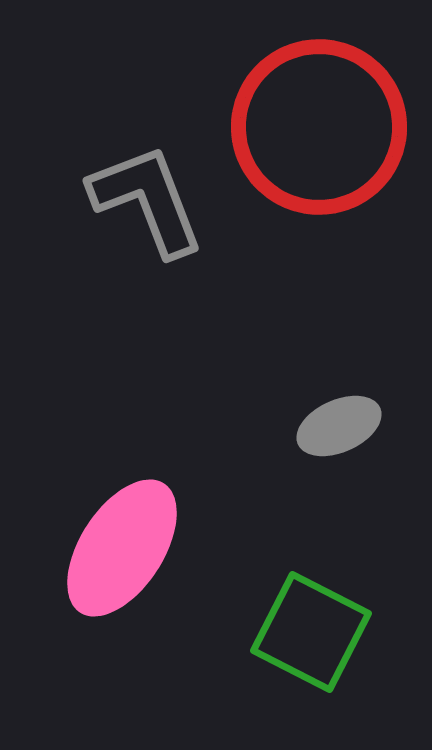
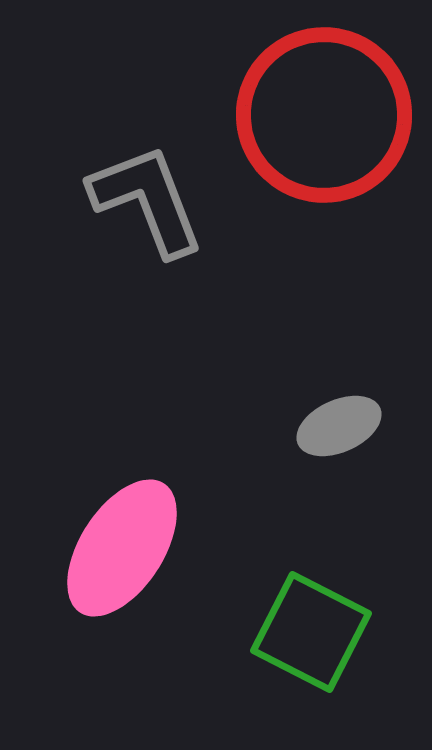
red circle: moved 5 px right, 12 px up
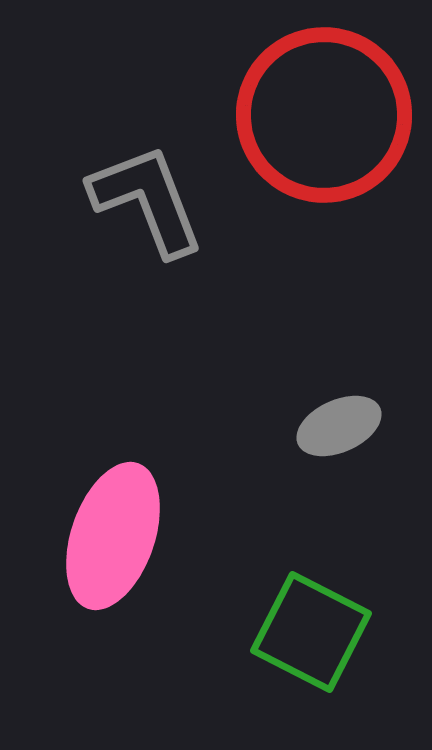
pink ellipse: moved 9 px left, 12 px up; rotated 14 degrees counterclockwise
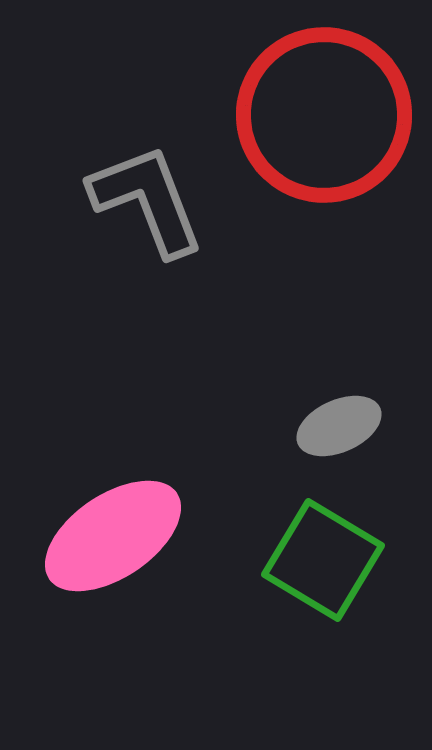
pink ellipse: rotated 37 degrees clockwise
green square: moved 12 px right, 72 px up; rotated 4 degrees clockwise
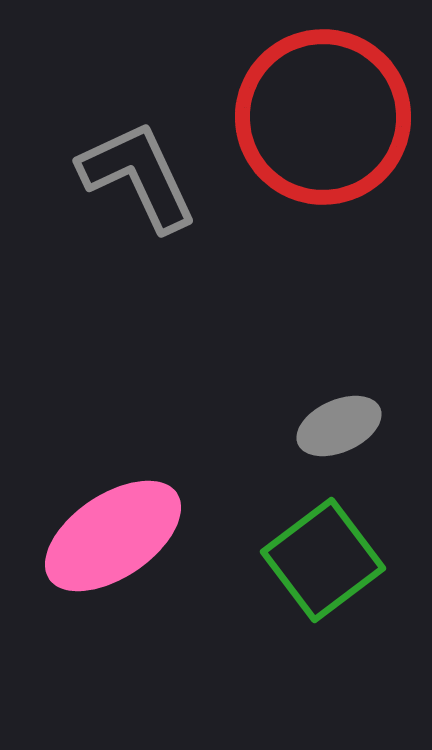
red circle: moved 1 px left, 2 px down
gray L-shape: moved 9 px left, 24 px up; rotated 4 degrees counterclockwise
green square: rotated 22 degrees clockwise
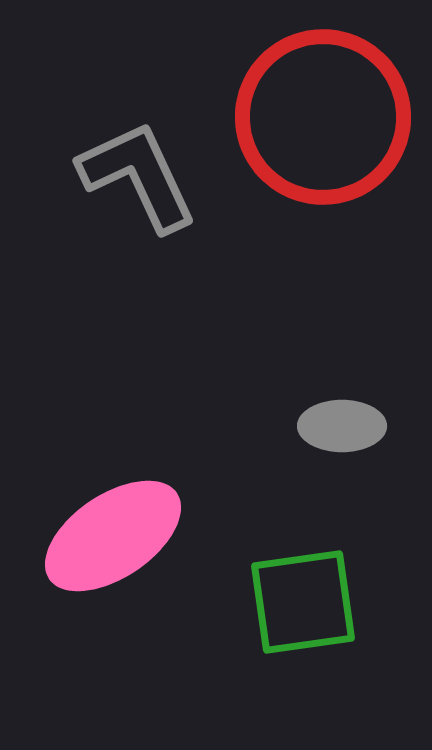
gray ellipse: moved 3 px right; rotated 24 degrees clockwise
green square: moved 20 px left, 42 px down; rotated 29 degrees clockwise
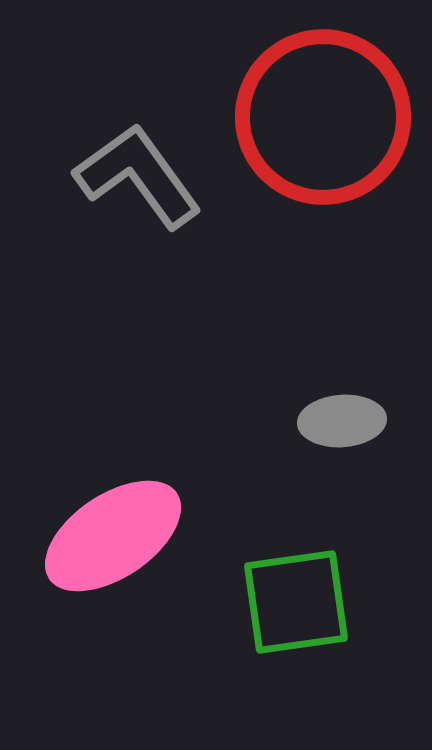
gray L-shape: rotated 11 degrees counterclockwise
gray ellipse: moved 5 px up; rotated 4 degrees counterclockwise
green square: moved 7 px left
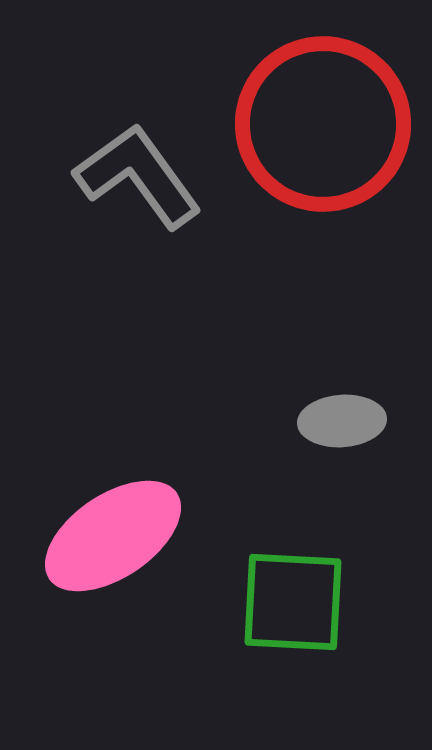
red circle: moved 7 px down
green square: moved 3 px left; rotated 11 degrees clockwise
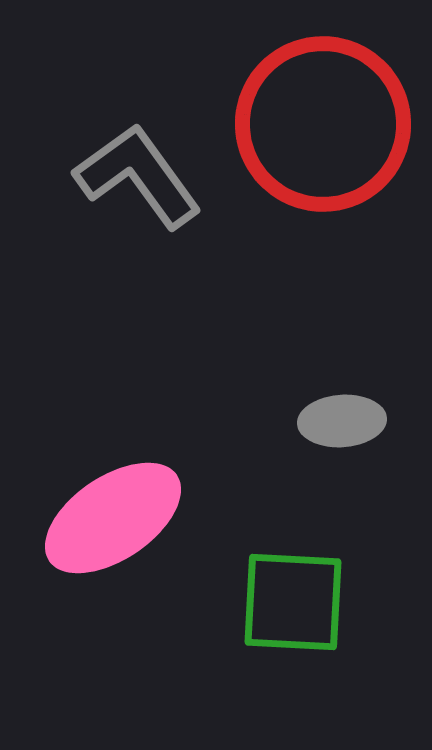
pink ellipse: moved 18 px up
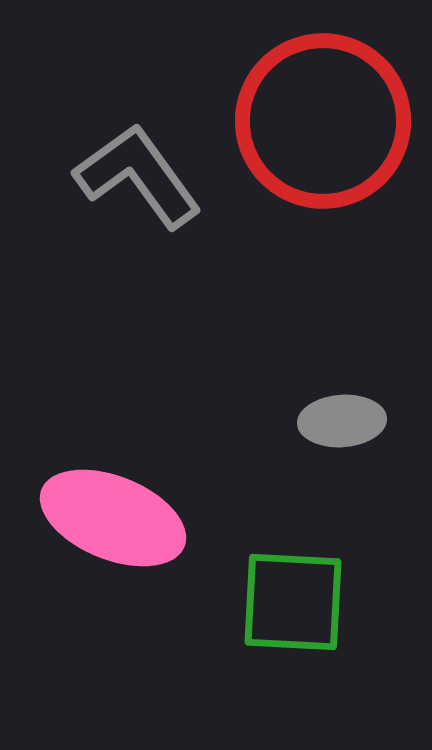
red circle: moved 3 px up
pink ellipse: rotated 56 degrees clockwise
